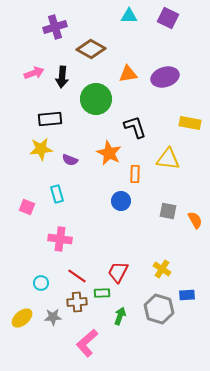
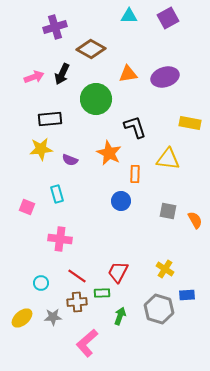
purple square: rotated 35 degrees clockwise
pink arrow: moved 4 px down
black arrow: moved 3 px up; rotated 20 degrees clockwise
yellow cross: moved 3 px right
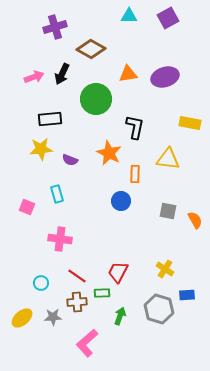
black L-shape: rotated 30 degrees clockwise
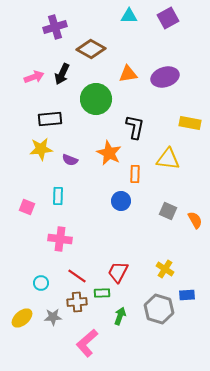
cyan rectangle: moved 1 px right, 2 px down; rotated 18 degrees clockwise
gray square: rotated 12 degrees clockwise
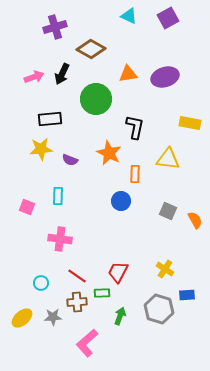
cyan triangle: rotated 24 degrees clockwise
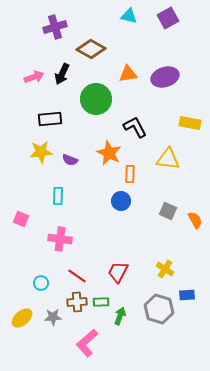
cyan triangle: rotated 12 degrees counterclockwise
black L-shape: rotated 40 degrees counterclockwise
yellow star: moved 3 px down
orange rectangle: moved 5 px left
pink square: moved 6 px left, 12 px down
green rectangle: moved 1 px left, 9 px down
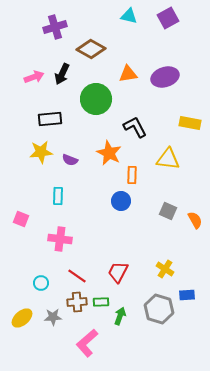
orange rectangle: moved 2 px right, 1 px down
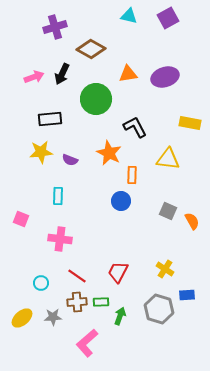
orange semicircle: moved 3 px left, 1 px down
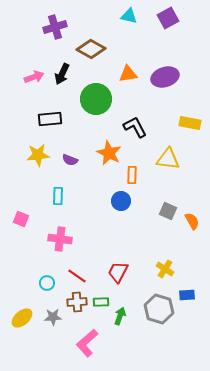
yellow star: moved 3 px left, 3 px down
cyan circle: moved 6 px right
